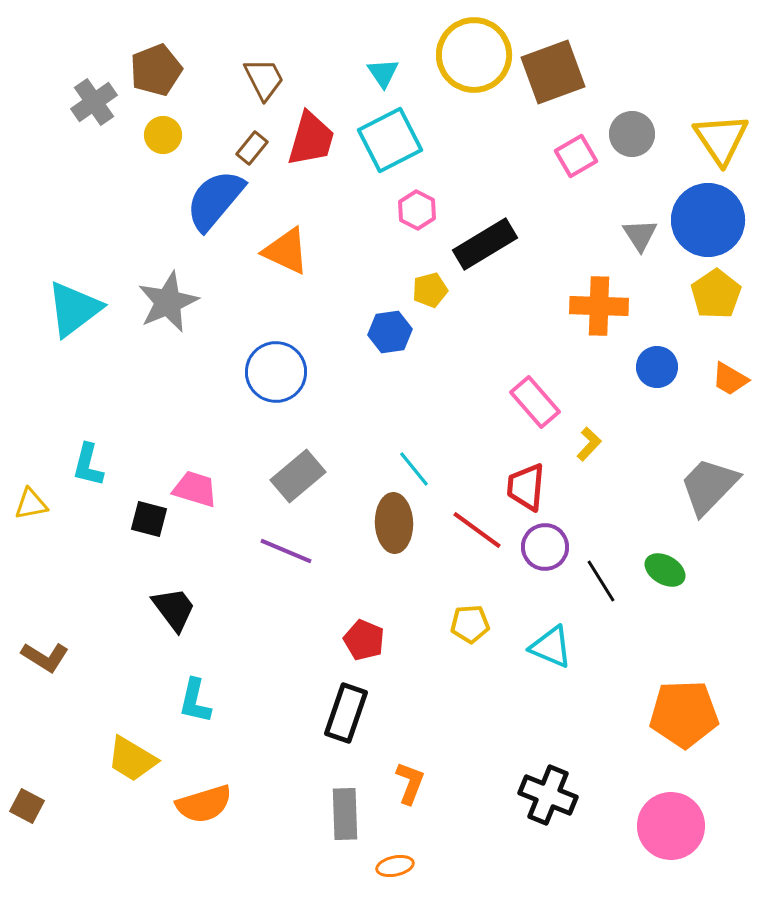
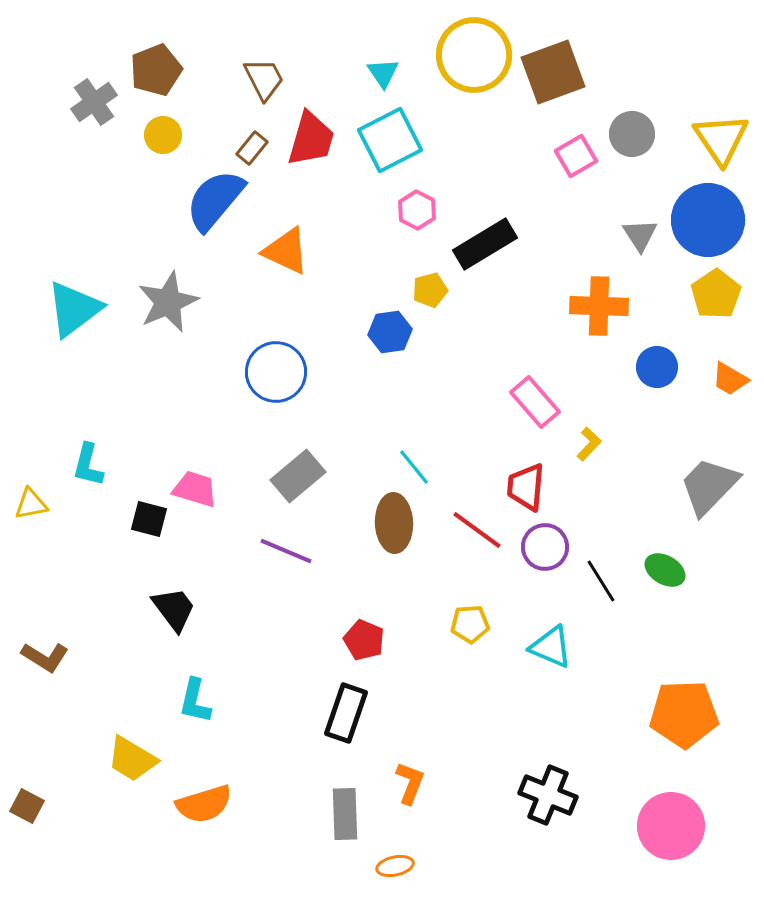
cyan line at (414, 469): moved 2 px up
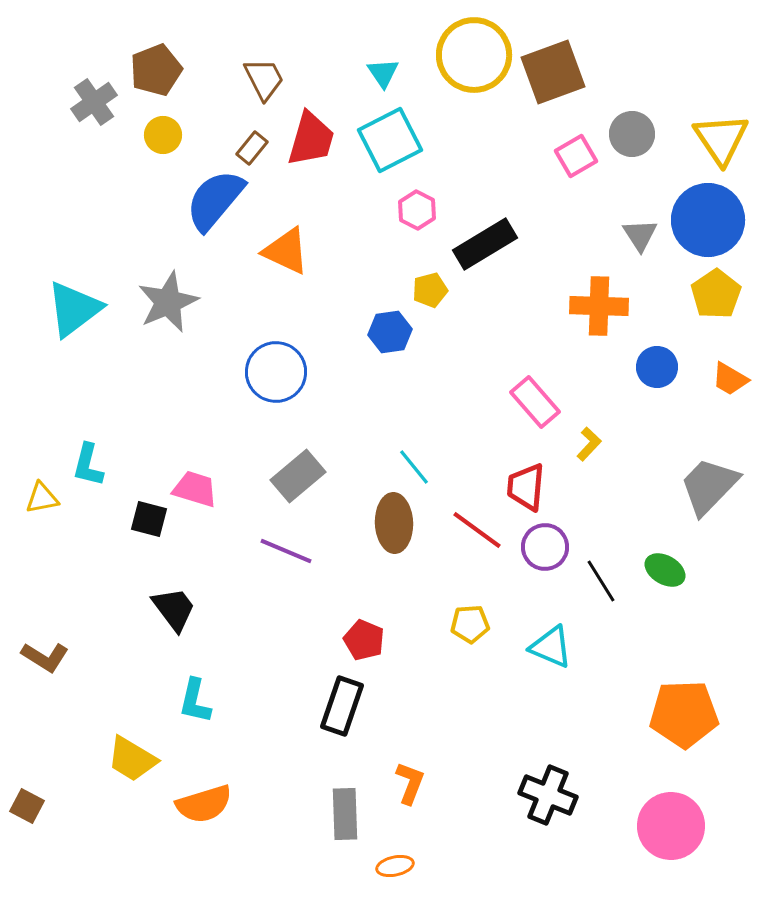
yellow triangle at (31, 504): moved 11 px right, 6 px up
black rectangle at (346, 713): moved 4 px left, 7 px up
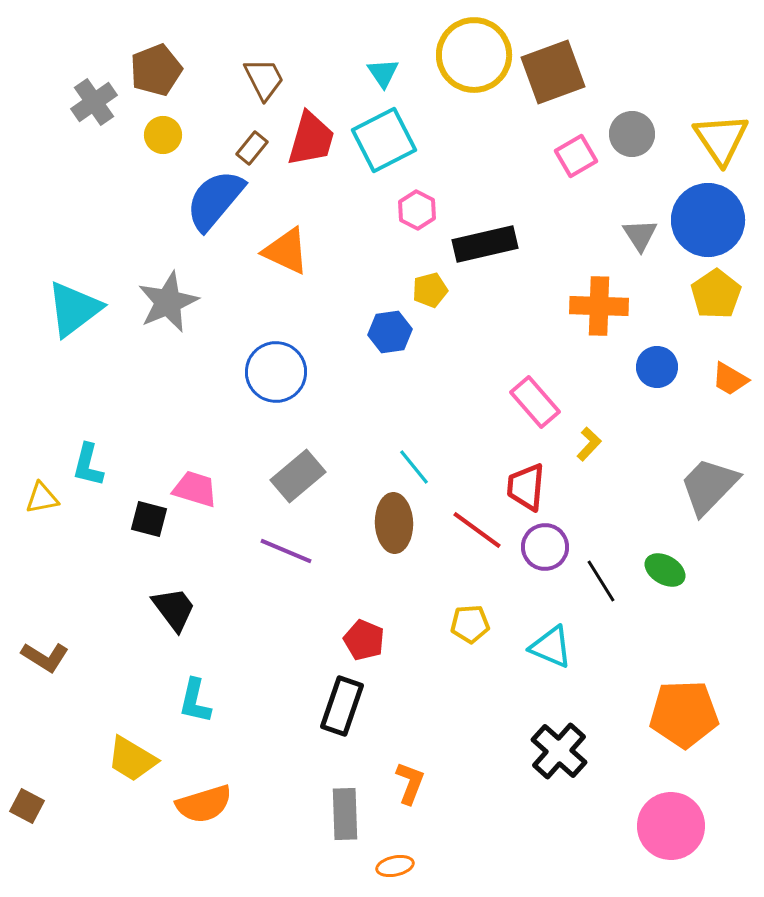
cyan square at (390, 140): moved 6 px left
black rectangle at (485, 244): rotated 18 degrees clockwise
black cross at (548, 795): moved 11 px right, 44 px up; rotated 20 degrees clockwise
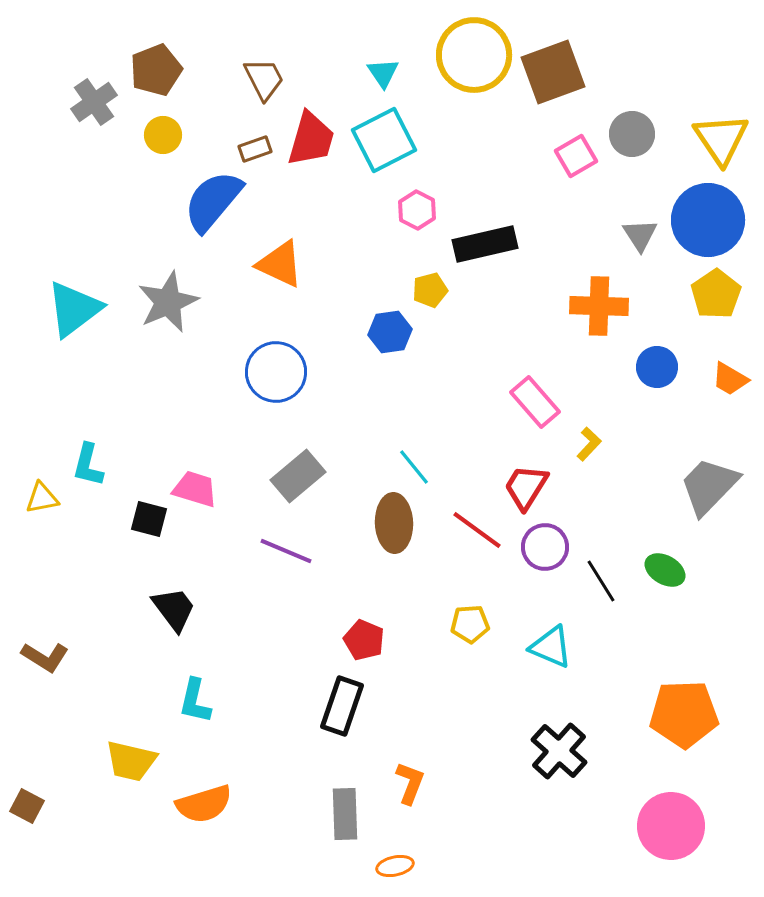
brown rectangle at (252, 148): moved 3 px right, 1 px down; rotated 32 degrees clockwise
blue semicircle at (215, 200): moved 2 px left, 1 px down
orange triangle at (286, 251): moved 6 px left, 13 px down
red trapezoid at (526, 487): rotated 27 degrees clockwise
yellow trapezoid at (132, 759): moved 1 px left, 2 px down; rotated 18 degrees counterclockwise
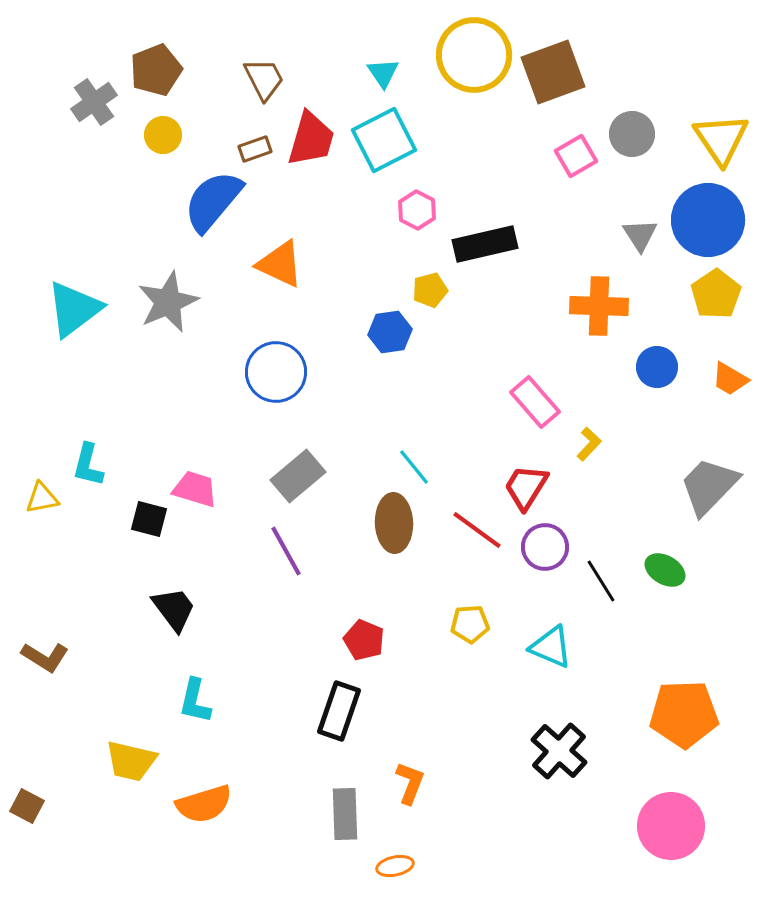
purple line at (286, 551): rotated 38 degrees clockwise
black rectangle at (342, 706): moved 3 px left, 5 px down
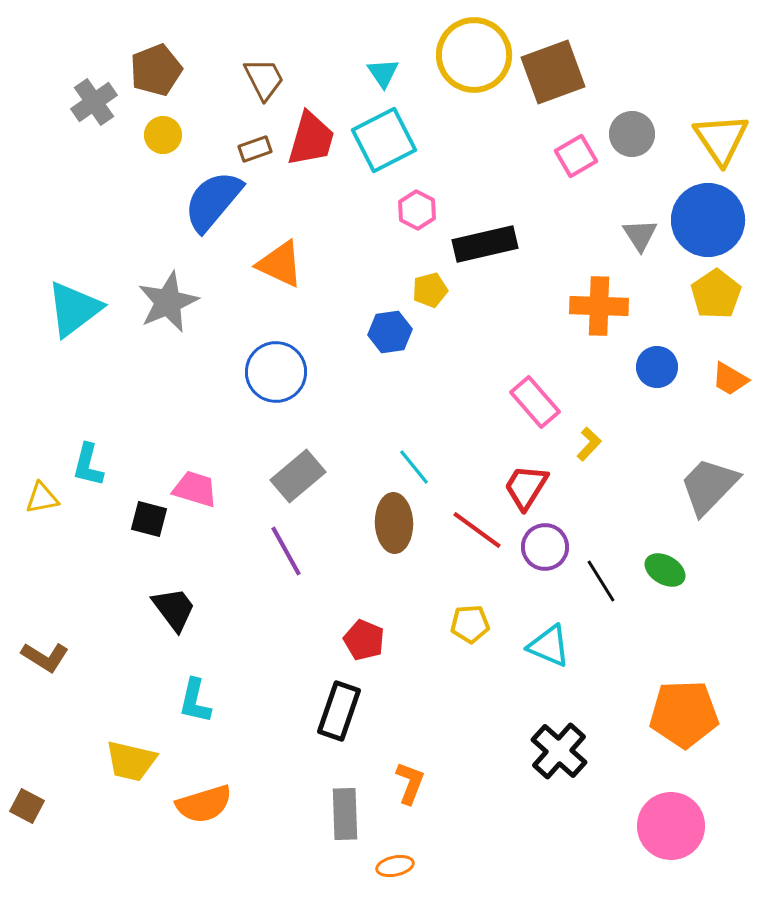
cyan triangle at (551, 647): moved 2 px left, 1 px up
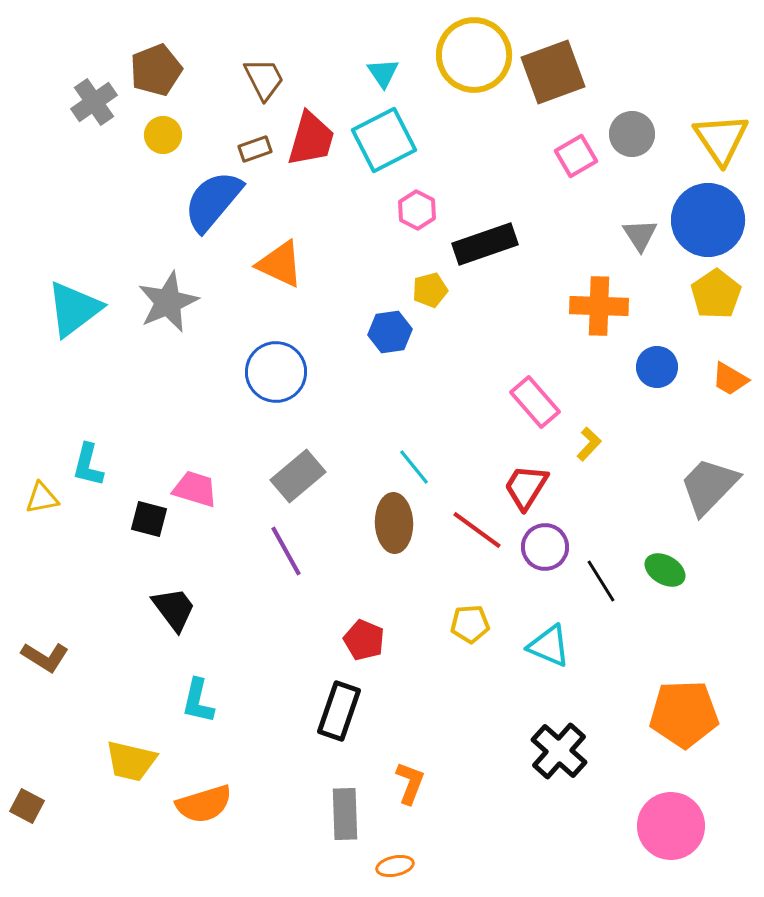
black rectangle at (485, 244): rotated 6 degrees counterclockwise
cyan L-shape at (195, 701): moved 3 px right
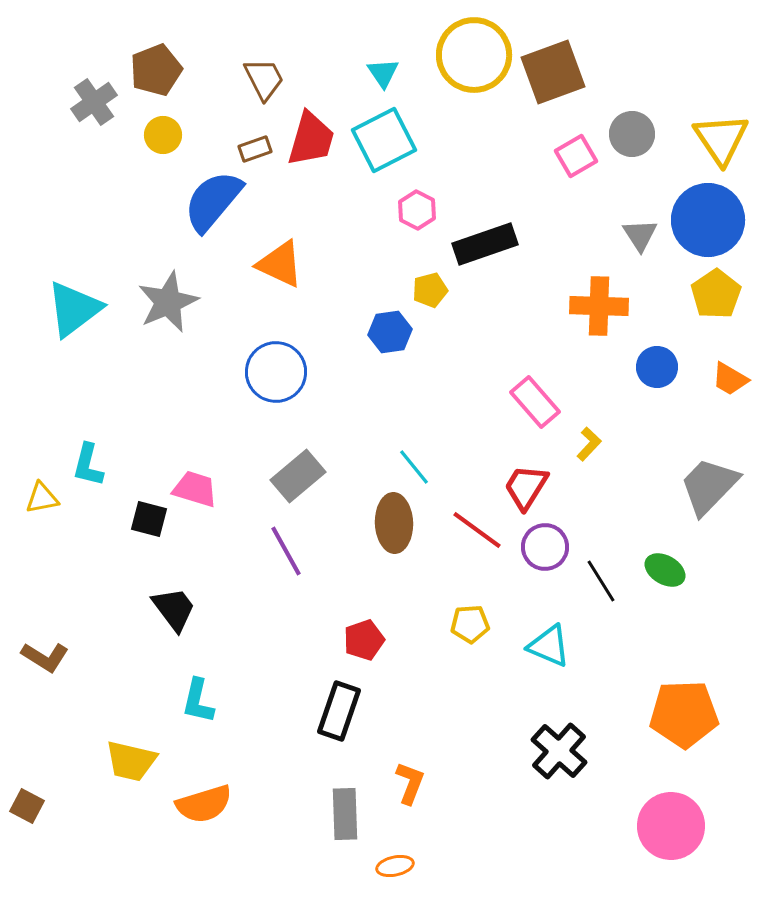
red pentagon at (364, 640): rotated 30 degrees clockwise
